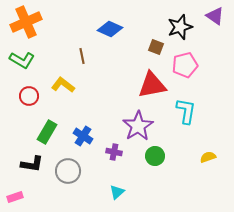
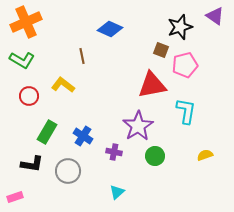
brown square: moved 5 px right, 3 px down
yellow semicircle: moved 3 px left, 2 px up
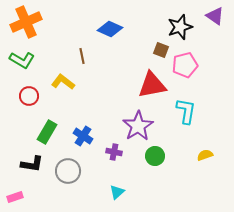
yellow L-shape: moved 3 px up
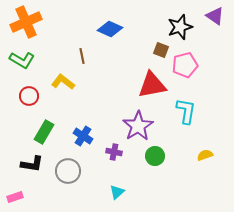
green rectangle: moved 3 px left
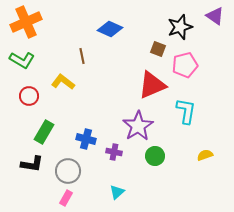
brown square: moved 3 px left, 1 px up
red triangle: rotated 12 degrees counterclockwise
blue cross: moved 3 px right, 3 px down; rotated 18 degrees counterclockwise
pink rectangle: moved 51 px right, 1 px down; rotated 42 degrees counterclockwise
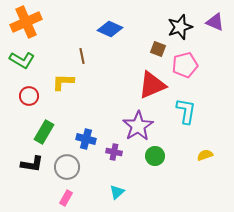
purple triangle: moved 6 px down; rotated 12 degrees counterclockwise
yellow L-shape: rotated 35 degrees counterclockwise
gray circle: moved 1 px left, 4 px up
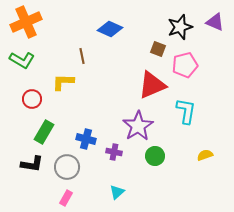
red circle: moved 3 px right, 3 px down
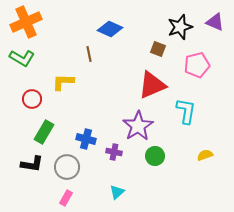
brown line: moved 7 px right, 2 px up
green L-shape: moved 2 px up
pink pentagon: moved 12 px right
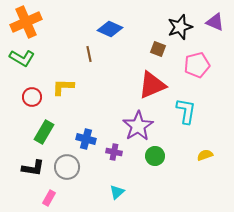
yellow L-shape: moved 5 px down
red circle: moved 2 px up
black L-shape: moved 1 px right, 4 px down
pink rectangle: moved 17 px left
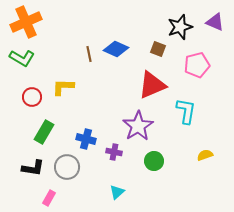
blue diamond: moved 6 px right, 20 px down
green circle: moved 1 px left, 5 px down
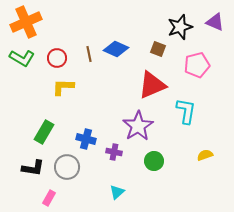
red circle: moved 25 px right, 39 px up
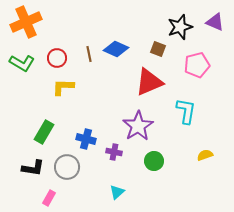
green L-shape: moved 5 px down
red triangle: moved 3 px left, 3 px up
